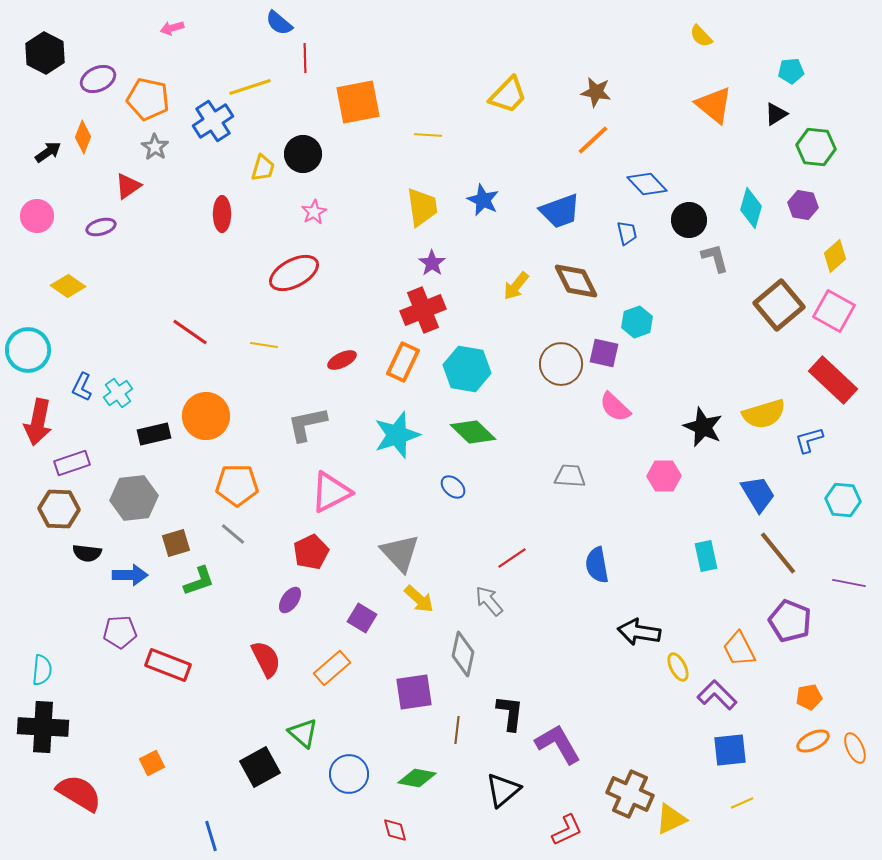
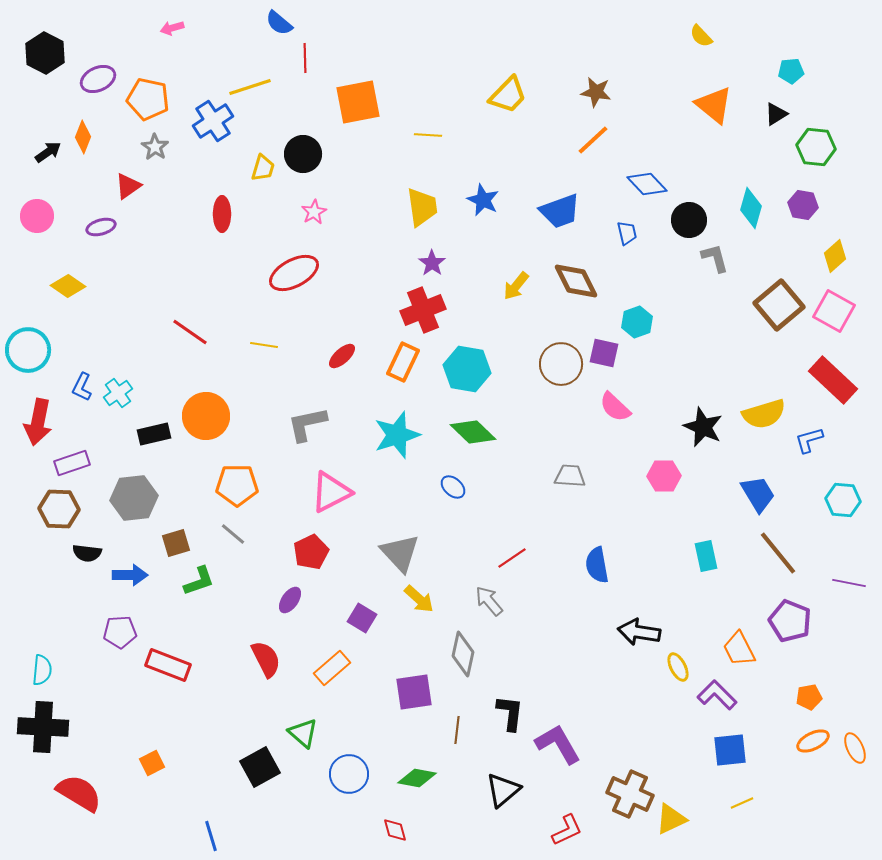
red ellipse at (342, 360): moved 4 px up; rotated 16 degrees counterclockwise
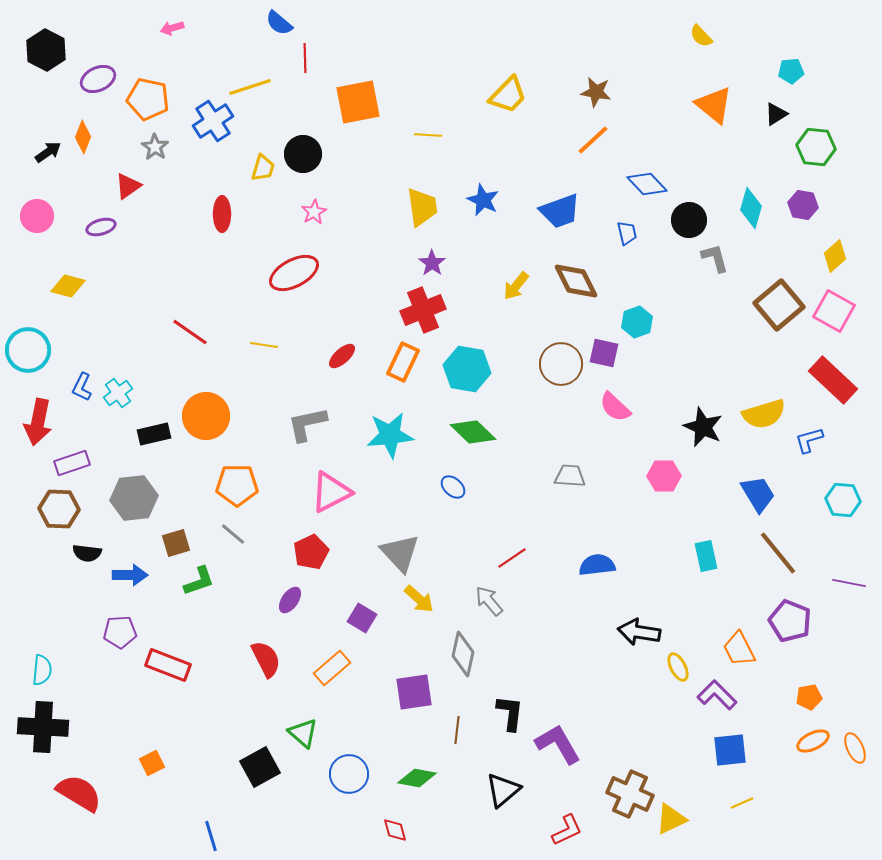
black hexagon at (45, 53): moved 1 px right, 3 px up
yellow diamond at (68, 286): rotated 20 degrees counterclockwise
cyan star at (397, 435): moved 7 px left; rotated 12 degrees clockwise
blue semicircle at (597, 565): rotated 93 degrees clockwise
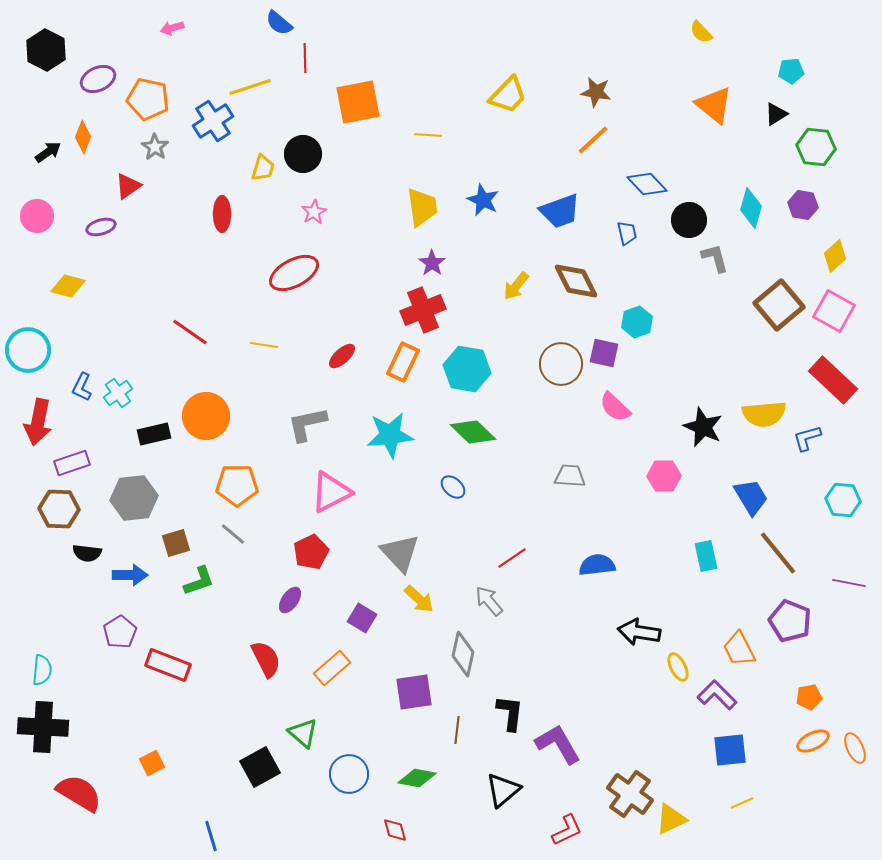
yellow semicircle at (701, 36): moved 4 px up
yellow semicircle at (764, 414): rotated 12 degrees clockwise
blue L-shape at (809, 440): moved 2 px left, 2 px up
blue trapezoid at (758, 494): moved 7 px left, 3 px down
purple pentagon at (120, 632): rotated 28 degrees counterclockwise
brown cross at (630, 794): rotated 12 degrees clockwise
